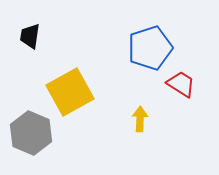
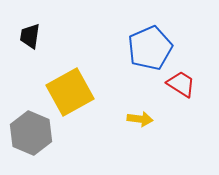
blue pentagon: rotated 6 degrees counterclockwise
yellow arrow: rotated 95 degrees clockwise
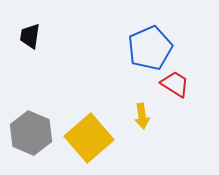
red trapezoid: moved 6 px left
yellow square: moved 19 px right, 46 px down; rotated 12 degrees counterclockwise
yellow arrow: moved 2 px right, 3 px up; rotated 75 degrees clockwise
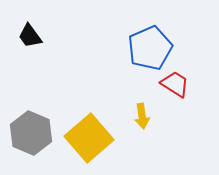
black trapezoid: rotated 44 degrees counterclockwise
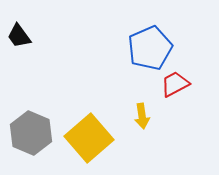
black trapezoid: moved 11 px left
red trapezoid: rotated 60 degrees counterclockwise
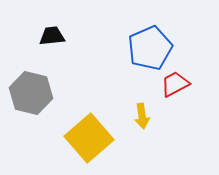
black trapezoid: moved 33 px right; rotated 120 degrees clockwise
gray hexagon: moved 40 px up; rotated 9 degrees counterclockwise
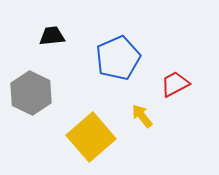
blue pentagon: moved 32 px left, 10 px down
gray hexagon: rotated 12 degrees clockwise
yellow arrow: rotated 150 degrees clockwise
yellow square: moved 2 px right, 1 px up
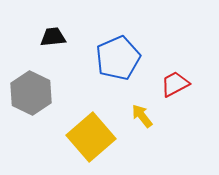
black trapezoid: moved 1 px right, 1 px down
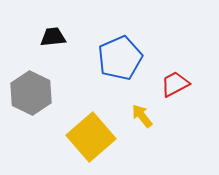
blue pentagon: moved 2 px right
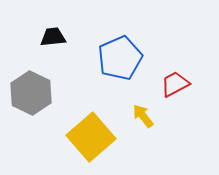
yellow arrow: moved 1 px right
